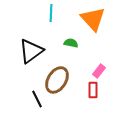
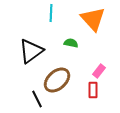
brown ellipse: rotated 16 degrees clockwise
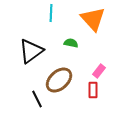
brown ellipse: moved 2 px right
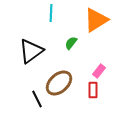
orange triangle: moved 3 px right, 1 px down; rotated 40 degrees clockwise
green semicircle: rotated 64 degrees counterclockwise
brown ellipse: moved 3 px down
